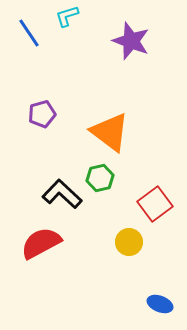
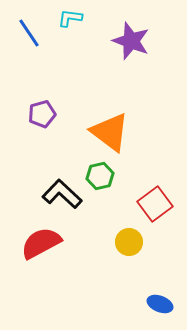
cyan L-shape: moved 3 px right, 2 px down; rotated 25 degrees clockwise
green hexagon: moved 2 px up
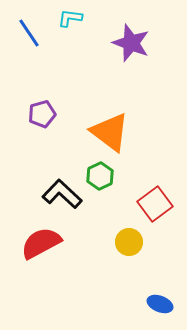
purple star: moved 2 px down
green hexagon: rotated 12 degrees counterclockwise
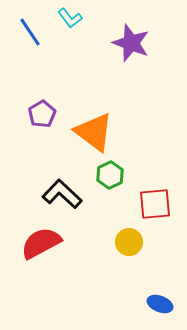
cyan L-shape: rotated 135 degrees counterclockwise
blue line: moved 1 px right, 1 px up
purple pentagon: rotated 16 degrees counterclockwise
orange triangle: moved 16 px left
green hexagon: moved 10 px right, 1 px up
red square: rotated 32 degrees clockwise
